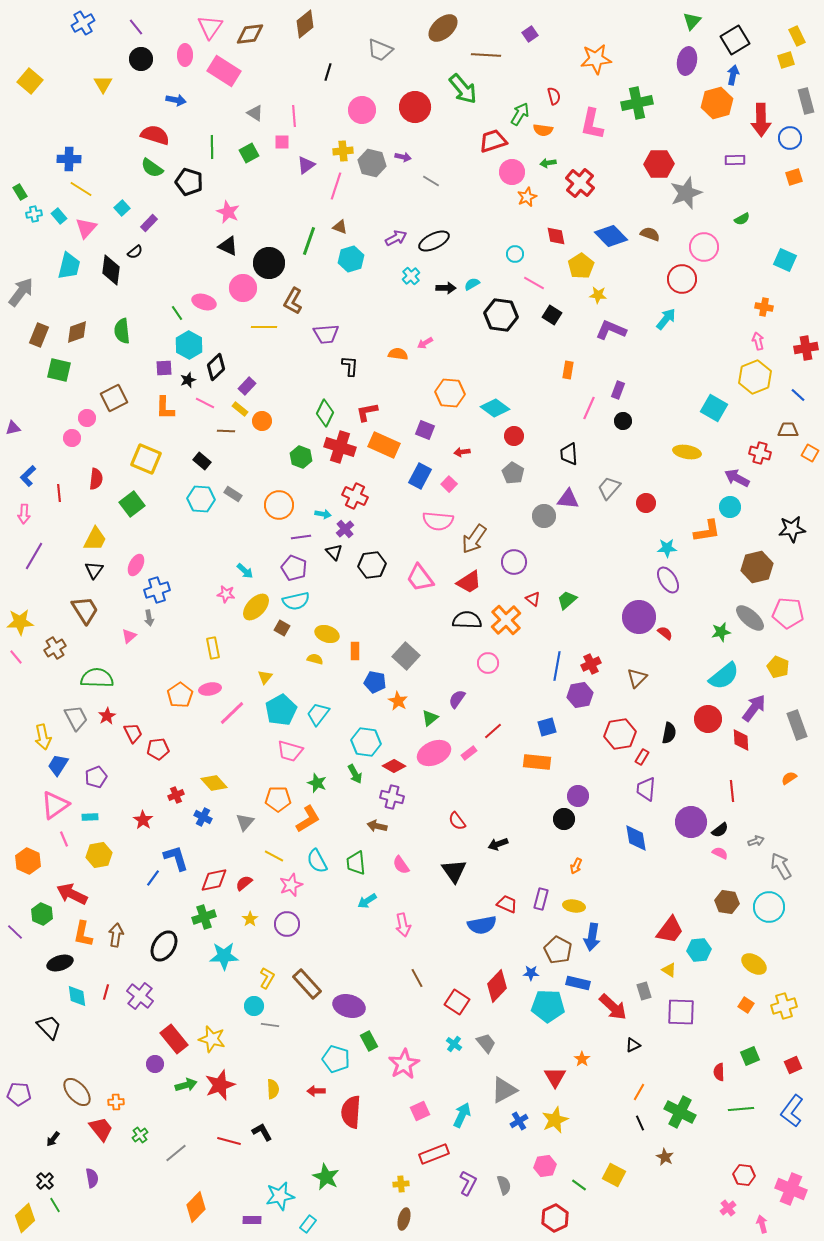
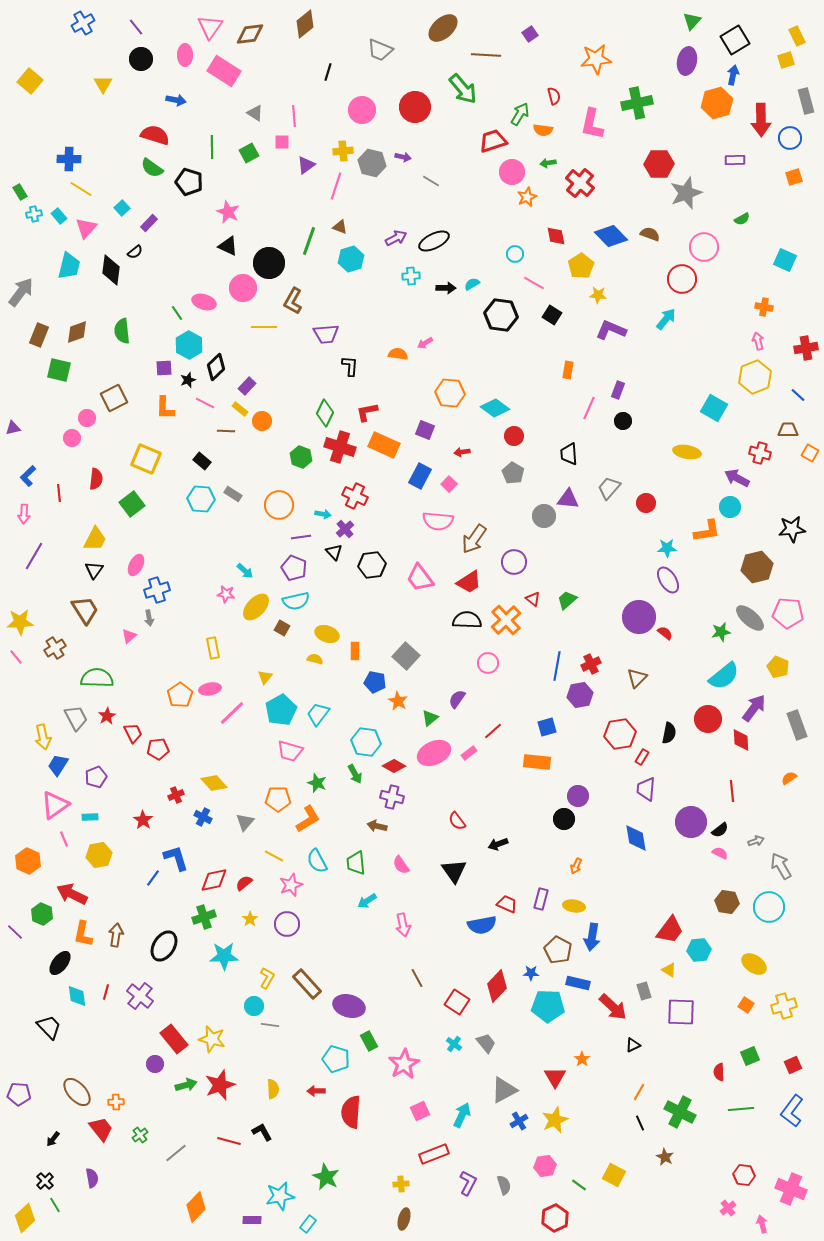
cyan cross at (411, 276): rotated 36 degrees clockwise
black ellipse at (60, 963): rotated 35 degrees counterclockwise
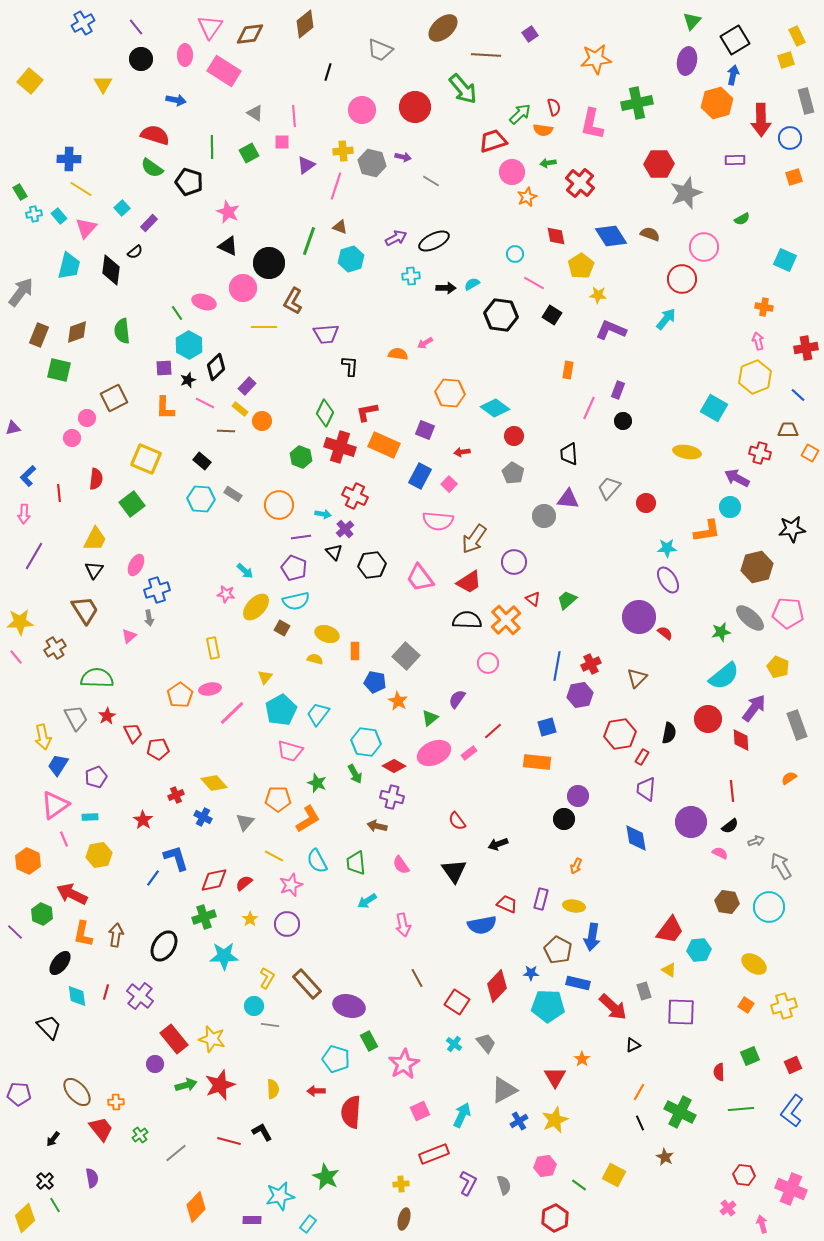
red semicircle at (554, 96): moved 11 px down
green arrow at (520, 114): rotated 15 degrees clockwise
blue diamond at (611, 236): rotated 12 degrees clockwise
black semicircle at (720, 830): moved 10 px right, 4 px up
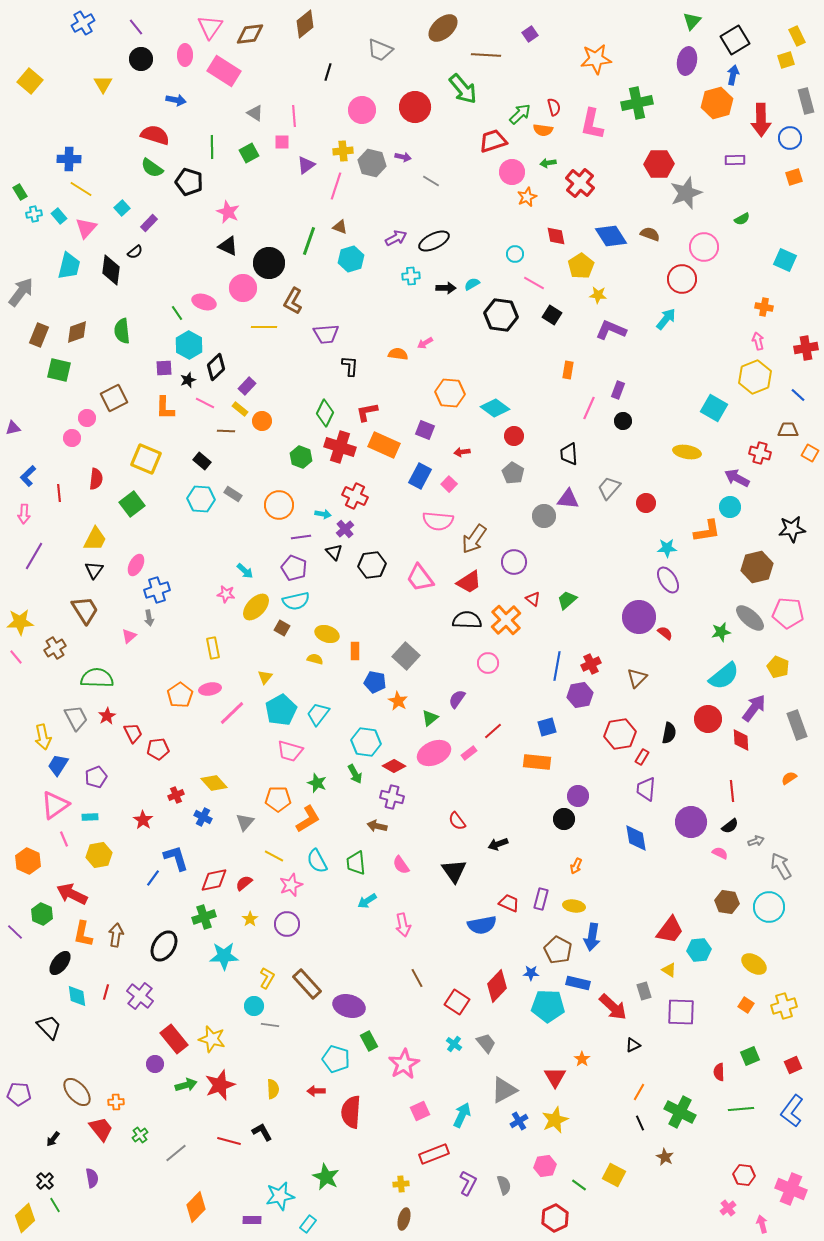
red trapezoid at (507, 904): moved 2 px right, 1 px up
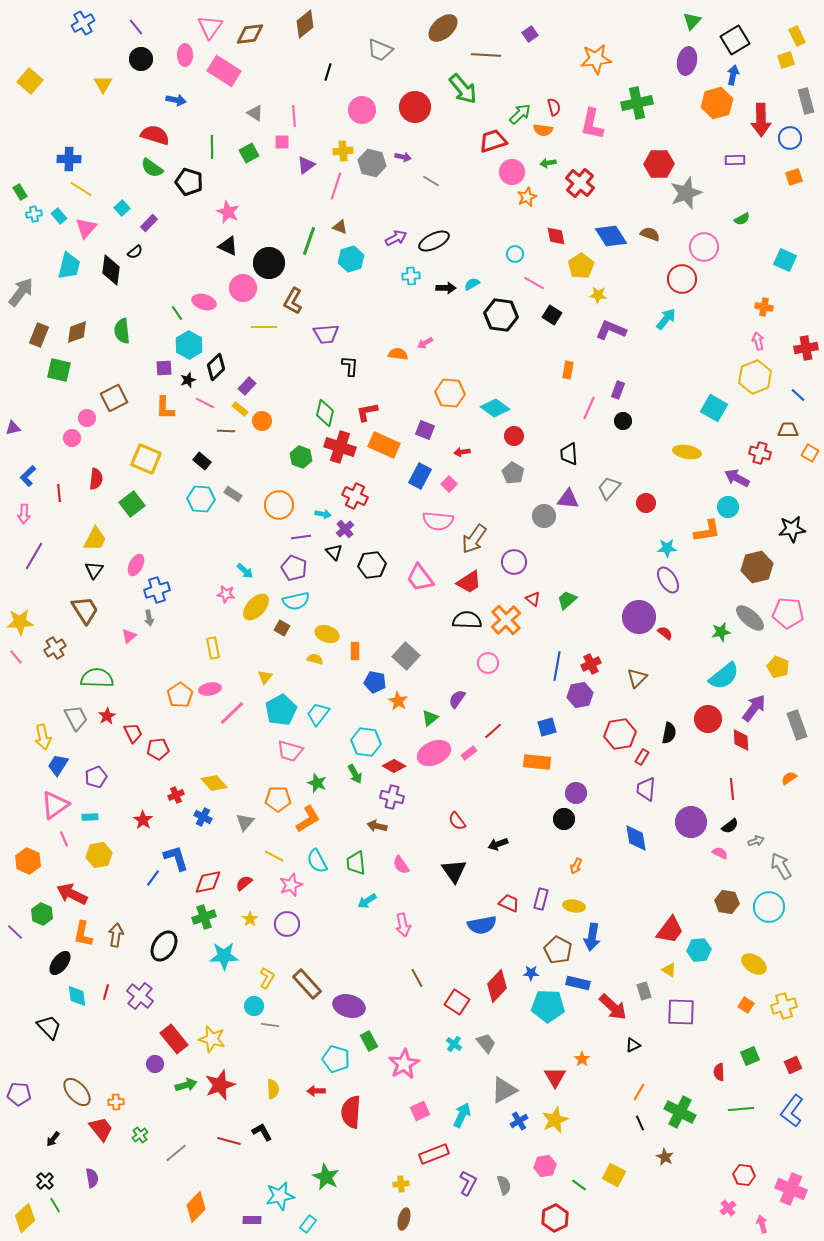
green diamond at (325, 413): rotated 12 degrees counterclockwise
cyan circle at (730, 507): moved 2 px left
red line at (732, 791): moved 2 px up
purple circle at (578, 796): moved 2 px left, 3 px up
red diamond at (214, 880): moved 6 px left, 2 px down
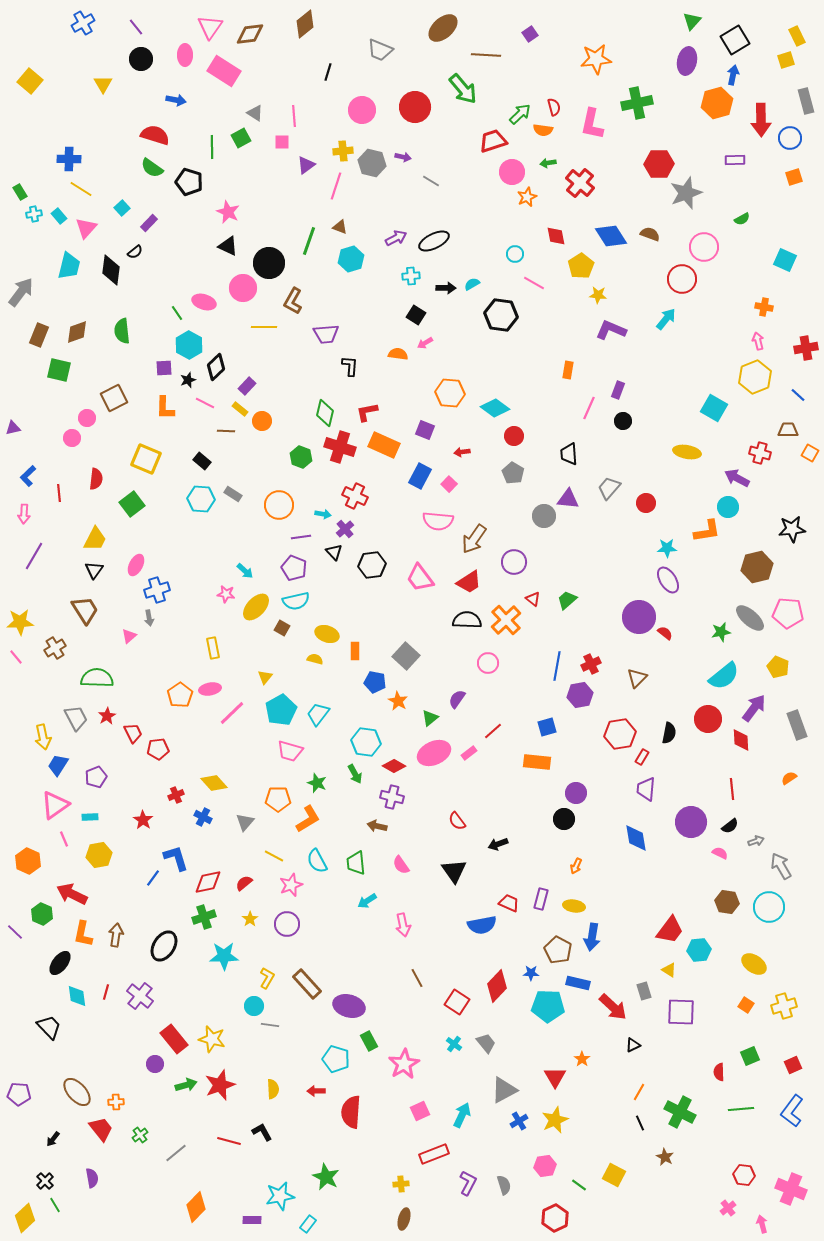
green square at (249, 153): moved 8 px left, 15 px up
black square at (552, 315): moved 136 px left
